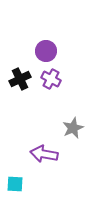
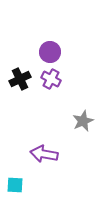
purple circle: moved 4 px right, 1 px down
gray star: moved 10 px right, 7 px up
cyan square: moved 1 px down
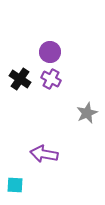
black cross: rotated 30 degrees counterclockwise
gray star: moved 4 px right, 8 px up
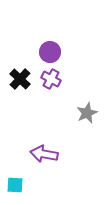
black cross: rotated 10 degrees clockwise
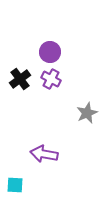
black cross: rotated 10 degrees clockwise
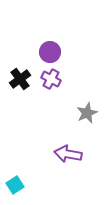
purple arrow: moved 24 px right
cyan square: rotated 36 degrees counterclockwise
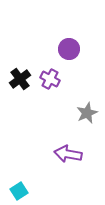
purple circle: moved 19 px right, 3 px up
purple cross: moved 1 px left
cyan square: moved 4 px right, 6 px down
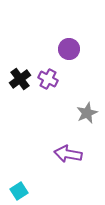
purple cross: moved 2 px left
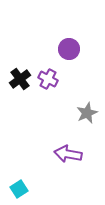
cyan square: moved 2 px up
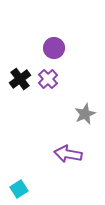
purple circle: moved 15 px left, 1 px up
purple cross: rotated 18 degrees clockwise
gray star: moved 2 px left, 1 px down
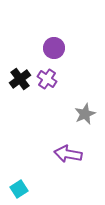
purple cross: moved 1 px left; rotated 12 degrees counterclockwise
